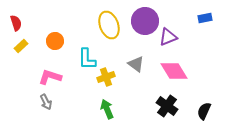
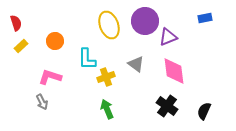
pink diamond: rotated 24 degrees clockwise
gray arrow: moved 4 px left
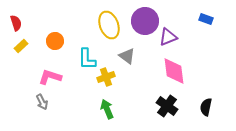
blue rectangle: moved 1 px right, 1 px down; rotated 32 degrees clockwise
gray triangle: moved 9 px left, 8 px up
black semicircle: moved 2 px right, 4 px up; rotated 12 degrees counterclockwise
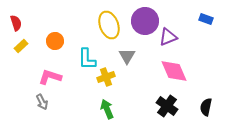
gray triangle: rotated 24 degrees clockwise
pink diamond: rotated 16 degrees counterclockwise
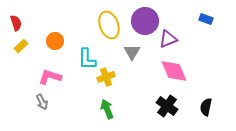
purple triangle: moved 2 px down
gray triangle: moved 5 px right, 4 px up
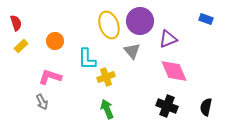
purple circle: moved 5 px left
gray triangle: moved 1 px up; rotated 12 degrees counterclockwise
black cross: rotated 15 degrees counterclockwise
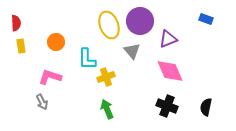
red semicircle: rotated 14 degrees clockwise
orange circle: moved 1 px right, 1 px down
yellow rectangle: rotated 56 degrees counterclockwise
pink diamond: moved 4 px left
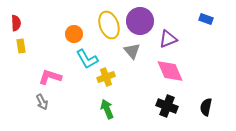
orange circle: moved 18 px right, 8 px up
cyan L-shape: rotated 30 degrees counterclockwise
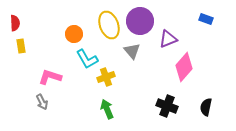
red semicircle: moved 1 px left
pink diamond: moved 14 px right, 4 px up; rotated 64 degrees clockwise
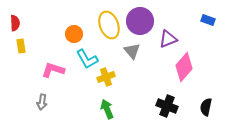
blue rectangle: moved 2 px right, 1 px down
pink L-shape: moved 3 px right, 7 px up
gray arrow: rotated 35 degrees clockwise
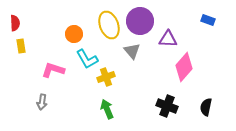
purple triangle: rotated 24 degrees clockwise
